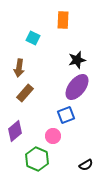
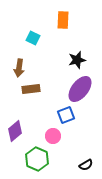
purple ellipse: moved 3 px right, 2 px down
brown rectangle: moved 6 px right, 4 px up; rotated 42 degrees clockwise
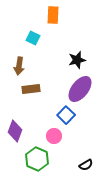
orange rectangle: moved 10 px left, 5 px up
brown arrow: moved 2 px up
blue square: rotated 24 degrees counterclockwise
purple diamond: rotated 30 degrees counterclockwise
pink circle: moved 1 px right
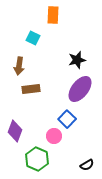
blue square: moved 1 px right, 4 px down
black semicircle: moved 1 px right
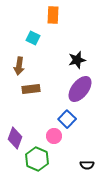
purple diamond: moved 7 px down
black semicircle: rotated 32 degrees clockwise
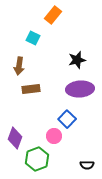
orange rectangle: rotated 36 degrees clockwise
purple ellipse: rotated 48 degrees clockwise
green hexagon: rotated 15 degrees clockwise
